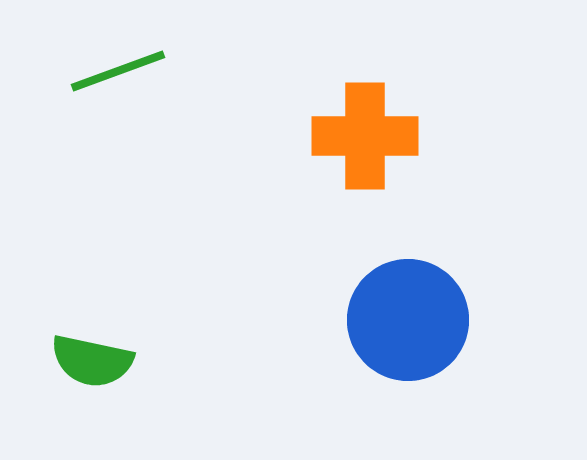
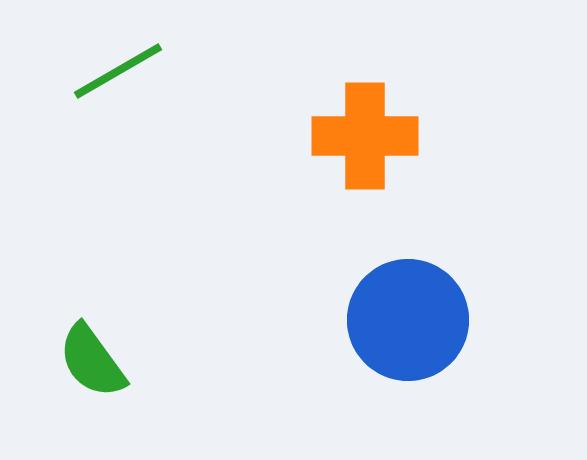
green line: rotated 10 degrees counterclockwise
green semicircle: rotated 42 degrees clockwise
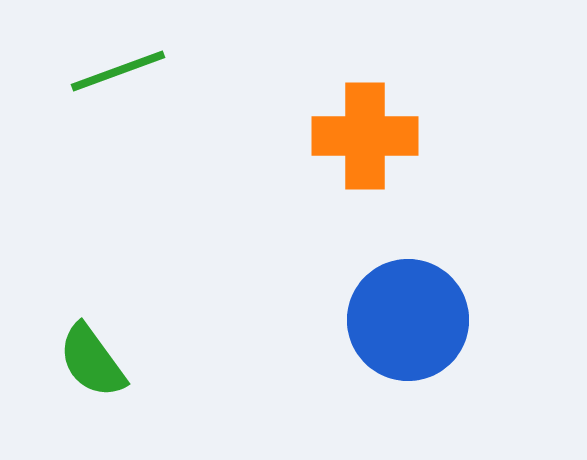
green line: rotated 10 degrees clockwise
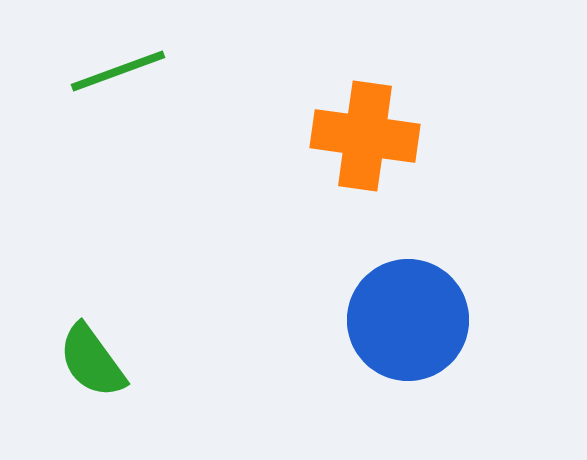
orange cross: rotated 8 degrees clockwise
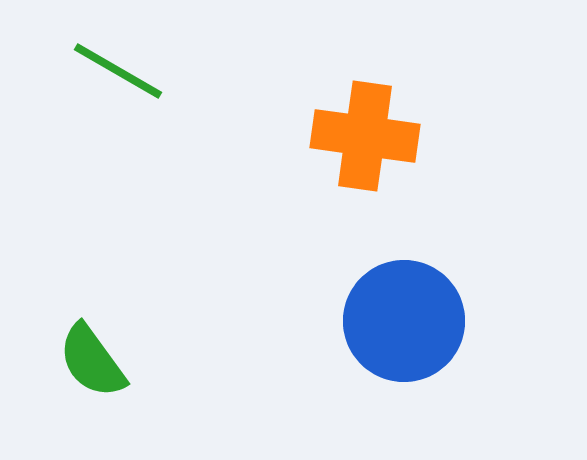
green line: rotated 50 degrees clockwise
blue circle: moved 4 px left, 1 px down
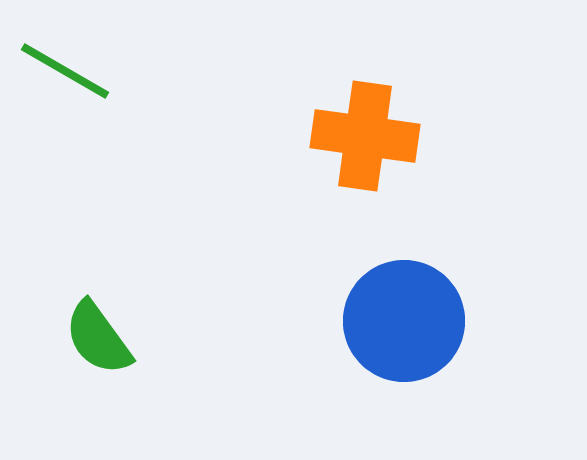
green line: moved 53 px left
green semicircle: moved 6 px right, 23 px up
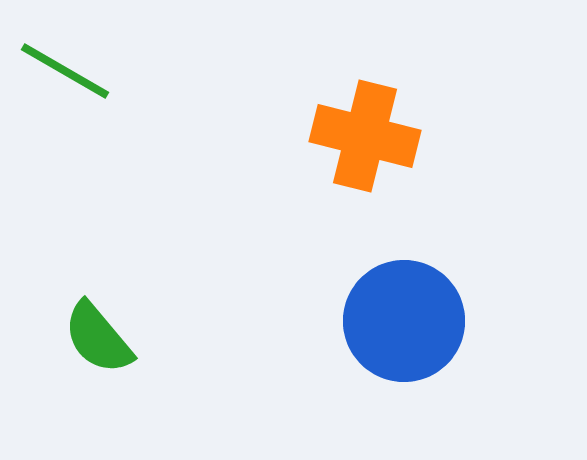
orange cross: rotated 6 degrees clockwise
green semicircle: rotated 4 degrees counterclockwise
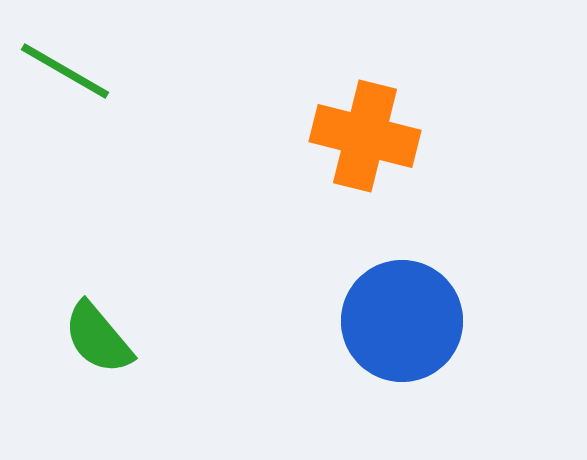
blue circle: moved 2 px left
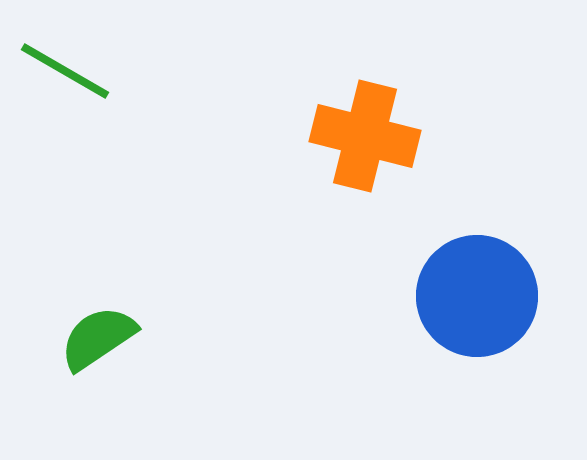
blue circle: moved 75 px right, 25 px up
green semicircle: rotated 96 degrees clockwise
